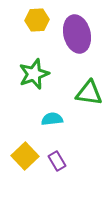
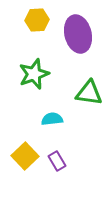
purple ellipse: moved 1 px right
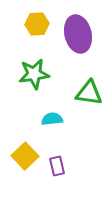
yellow hexagon: moved 4 px down
green star: rotated 12 degrees clockwise
purple rectangle: moved 5 px down; rotated 18 degrees clockwise
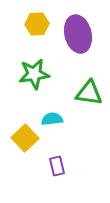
yellow square: moved 18 px up
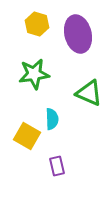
yellow hexagon: rotated 20 degrees clockwise
green triangle: rotated 16 degrees clockwise
cyan semicircle: rotated 95 degrees clockwise
yellow square: moved 2 px right, 2 px up; rotated 16 degrees counterclockwise
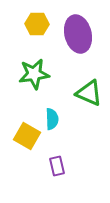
yellow hexagon: rotated 15 degrees counterclockwise
